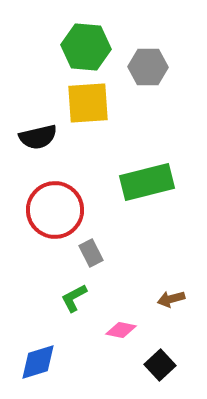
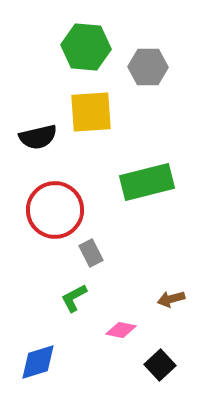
yellow square: moved 3 px right, 9 px down
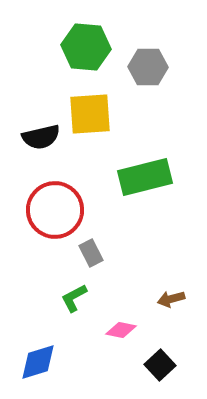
yellow square: moved 1 px left, 2 px down
black semicircle: moved 3 px right
green rectangle: moved 2 px left, 5 px up
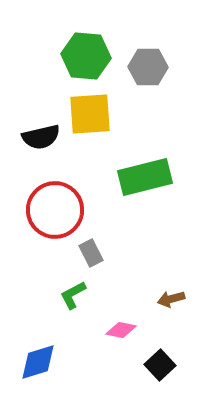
green hexagon: moved 9 px down
green L-shape: moved 1 px left, 3 px up
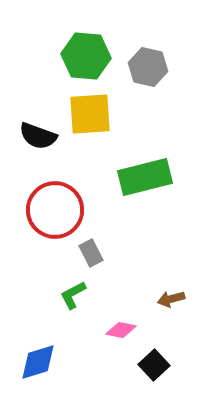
gray hexagon: rotated 12 degrees clockwise
black semicircle: moved 3 px left, 1 px up; rotated 33 degrees clockwise
black square: moved 6 px left
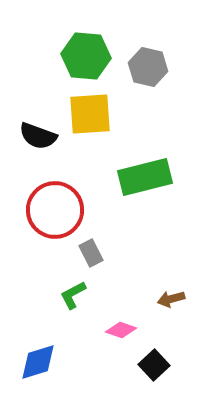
pink diamond: rotated 8 degrees clockwise
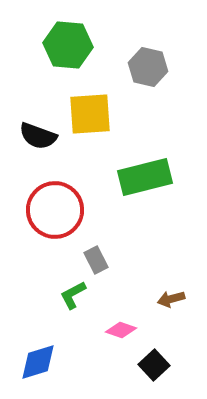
green hexagon: moved 18 px left, 11 px up
gray rectangle: moved 5 px right, 7 px down
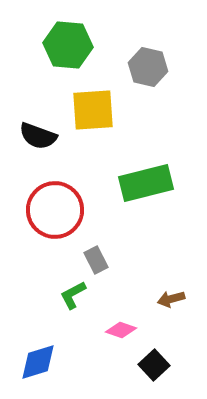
yellow square: moved 3 px right, 4 px up
green rectangle: moved 1 px right, 6 px down
